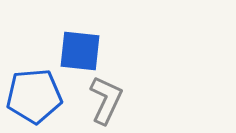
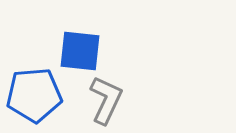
blue pentagon: moved 1 px up
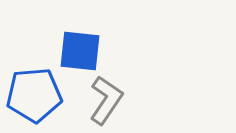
gray L-shape: rotated 9 degrees clockwise
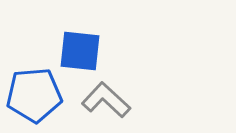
gray L-shape: rotated 81 degrees counterclockwise
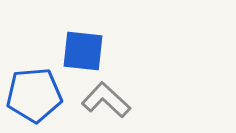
blue square: moved 3 px right
